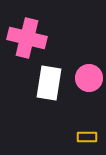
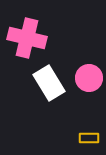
white rectangle: rotated 40 degrees counterclockwise
yellow rectangle: moved 2 px right, 1 px down
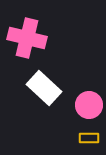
pink circle: moved 27 px down
white rectangle: moved 5 px left, 5 px down; rotated 16 degrees counterclockwise
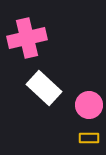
pink cross: rotated 27 degrees counterclockwise
